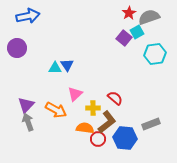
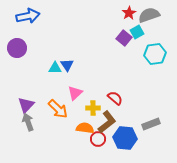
gray semicircle: moved 2 px up
pink triangle: moved 1 px up
orange arrow: moved 2 px right, 1 px up; rotated 15 degrees clockwise
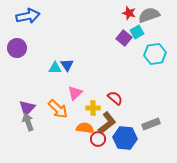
red star: rotated 24 degrees counterclockwise
purple triangle: moved 1 px right, 3 px down
brown L-shape: moved 1 px down
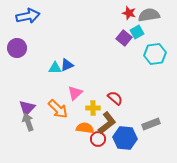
gray semicircle: rotated 10 degrees clockwise
blue triangle: rotated 40 degrees clockwise
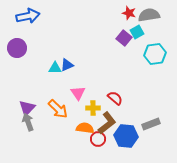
pink triangle: moved 3 px right; rotated 21 degrees counterclockwise
blue hexagon: moved 1 px right, 2 px up
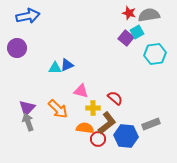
purple square: moved 2 px right
pink triangle: moved 3 px right, 2 px up; rotated 42 degrees counterclockwise
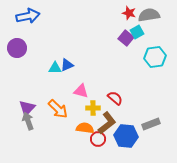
cyan hexagon: moved 3 px down
gray arrow: moved 1 px up
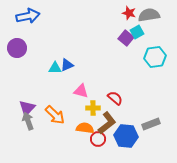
orange arrow: moved 3 px left, 6 px down
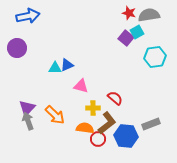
pink triangle: moved 5 px up
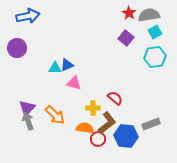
red star: rotated 16 degrees clockwise
cyan square: moved 18 px right
pink triangle: moved 7 px left, 3 px up
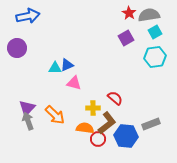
purple square: rotated 21 degrees clockwise
